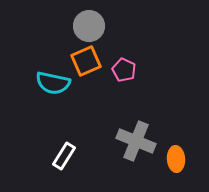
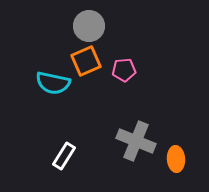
pink pentagon: rotated 30 degrees counterclockwise
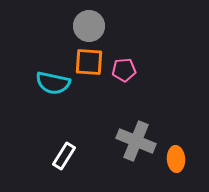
orange square: moved 3 px right, 1 px down; rotated 28 degrees clockwise
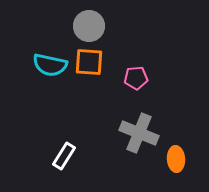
pink pentagon: moved 12 px right, 8 px down
cyan semicircle: moved 3 px left, 18 px up
gray cross: moved 3 px right, 8 px up
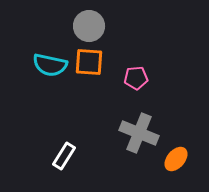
orange ellipse: rotated 45 degrees clockwise
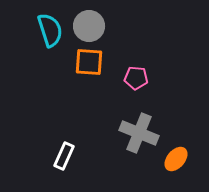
cyan semicircle: moved 35 px up; rotated 120 degrees counterclockwise
pink pentagon: rotated 10 degrees clockwise
white rectangle: rotated 8 degrees counterclockwise
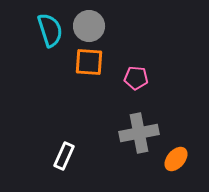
gray cross: rotated 33 degrees counterclockwise
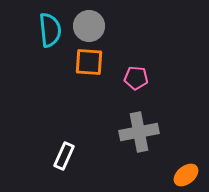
cyan semicircle: rotated 12 degrees clockwise
gray cross: moved 1 px up
orange ellipse: moved 10 px right, 16 px down; rotated 10 degrees clockwise
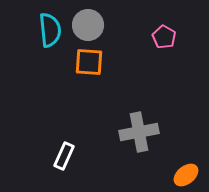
gray circle: moved 1 px left, 1 px up
pink pentagon: moved 28 px right, 41 px up; rotated 25 degrees clockwise
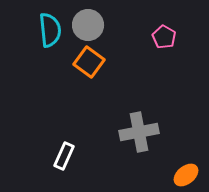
orange square: rotated 32 degrees clockwise
